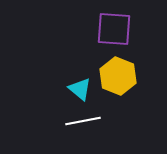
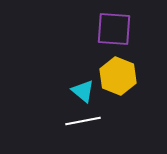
cyan triangle: moved 3 px right, 2 px down
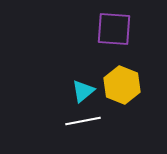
yellow hexagon: moved 4 px right, 9 px down
cyan triangle: rotated 40 degrees clockwise
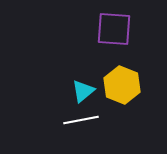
white line: moved 2 px left, 1 px up
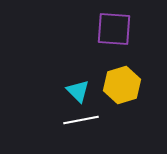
yellow hexagon: rotated 21 degrees clockwise
cyan triangle: moved 5 px left; rotated 35 degrees counterclockwise
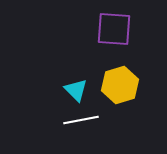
yellow hexagon: moved 2 px left
cyan triangle: moved 2 px left, 1 px up
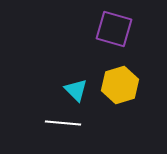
purple square: rotated 12 degrees clockwise
white line: moved 18 px left, 3 px down; rotated 16 degrees clockwise
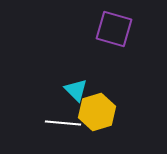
yellow hexagon: moved 23 px left, 27 px down
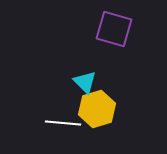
cyan triangle: moved 9 px right, 8 px up
yellow hexagon: moved 3 px up
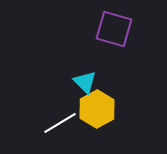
yellow hexagon: rotated 12 degrees counterclockwise
white line: moved 3 px left; rotated 36 degrees counterclockwise
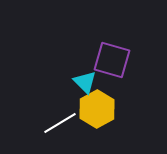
purple square: moved 2 px left, 31 px down
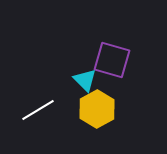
cyan triangle: moved 2 px up
white line: moved 22 px left, 13 px up
